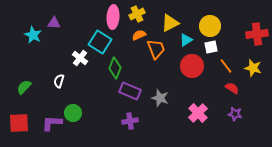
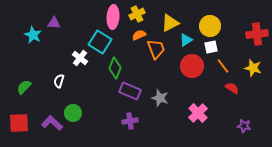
orange line: moved 3 px left
purple star: moved 9 px right, 12 px down
purple L-shape: rotated 40 degrees clockwise
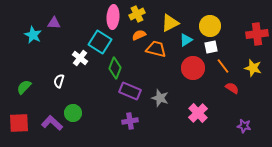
orange trapezoid: rotated 55 degrees counterclockwise
red circle: moved 1 px right, 2 px down
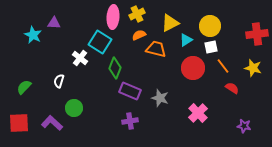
green circle: moved 1 px right, 5 px up
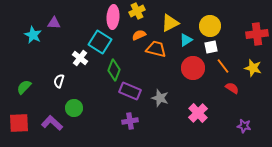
yellow cross: moved 3 px up
green diamond: moved 1 px left, 2 px down
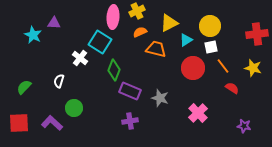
yellow triangle: moved 1 px left
orange semicircle: moved 1 px right, 3 px up
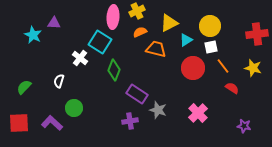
purple rectangle: moved 7 px right, 3 px down; rotated 10 degrees clockwise
gray star: moved 2 px left, 12 px down
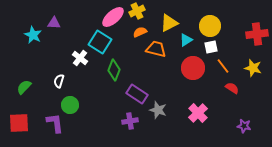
pink ellipse: rotated 45 degrees clockwise
green circle: moved 4 px left, 3 px up
purple L-shape: moved 3 px right; rotated 40 degrees clockwise
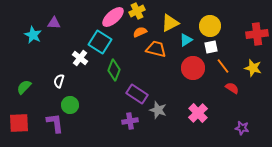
yellow triangle: moved 1 px right
purple star: moved 2 px left, 2 px down
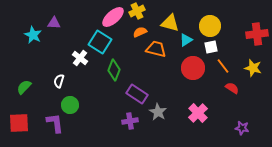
yellow triangle: rotated 42 degrees clockwise
gray star: moved 2 px down; rotated 12 degrees clockwise
